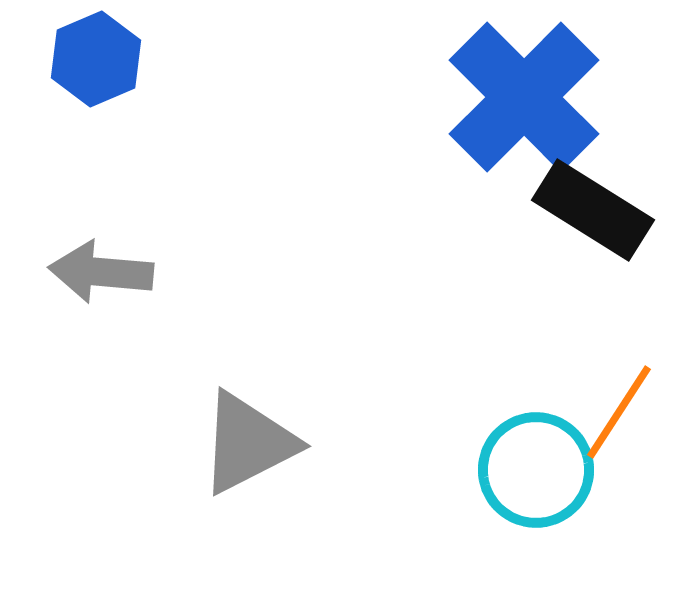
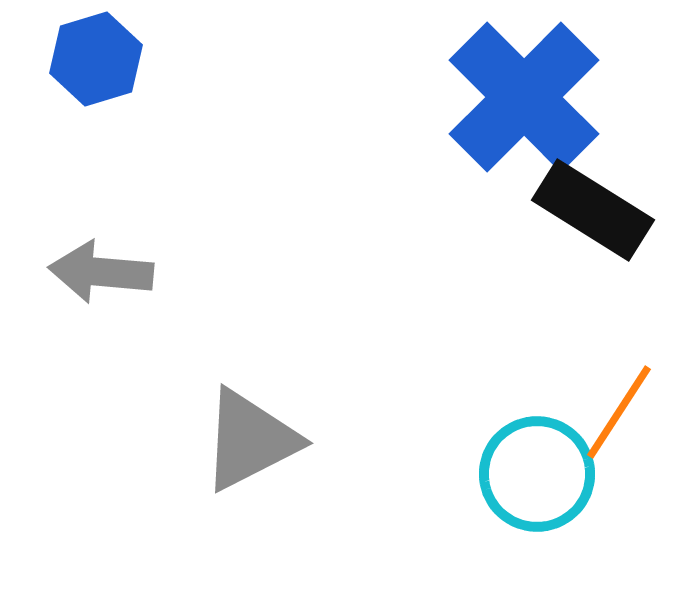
blue hexagon: rotated 6 degrees clockwise
gray triangle: moved 2 px right, 3 px up
cyan circle: moved 1 px right, 4 px down
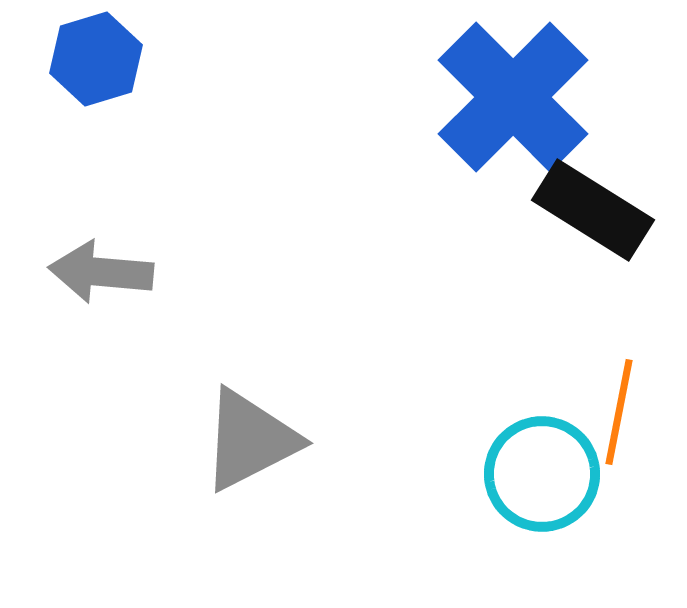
blue cross: moved 11 px left
orange line: rotated 22 degrees counterclockwise
cyan circle: moved 5 px right
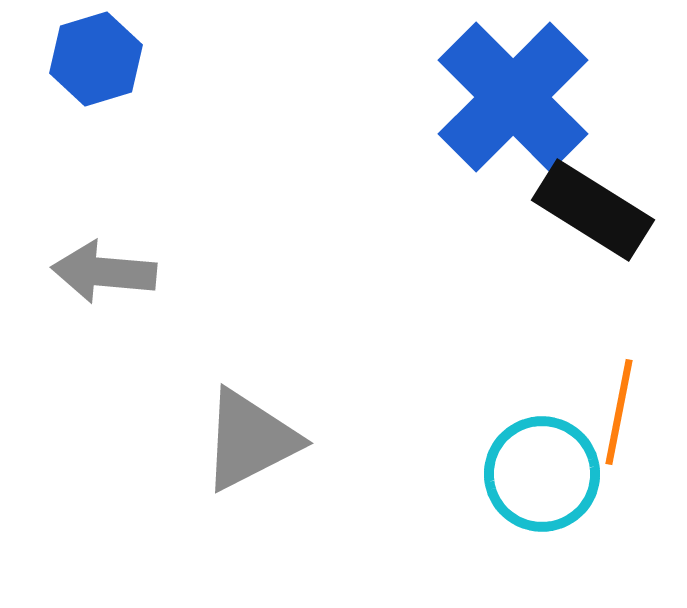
gray arrow: moved 3 px right
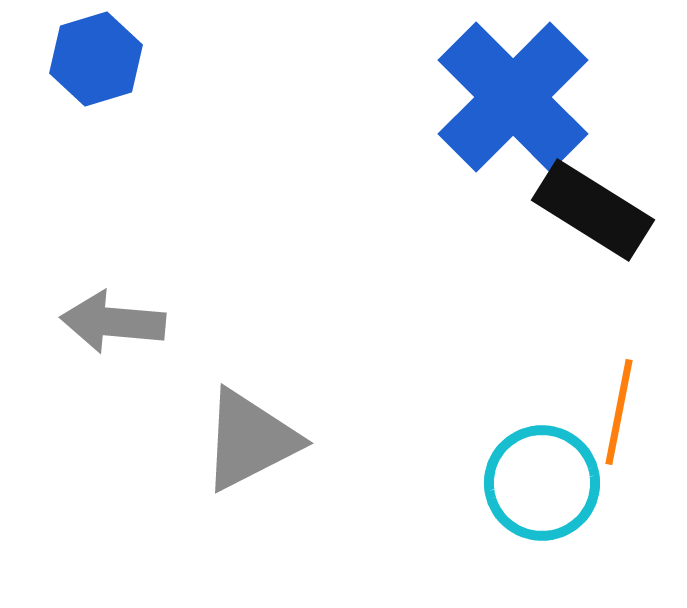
gray arrow: moved 9 px right, 50 px down
cyan circle: moved 9 px down
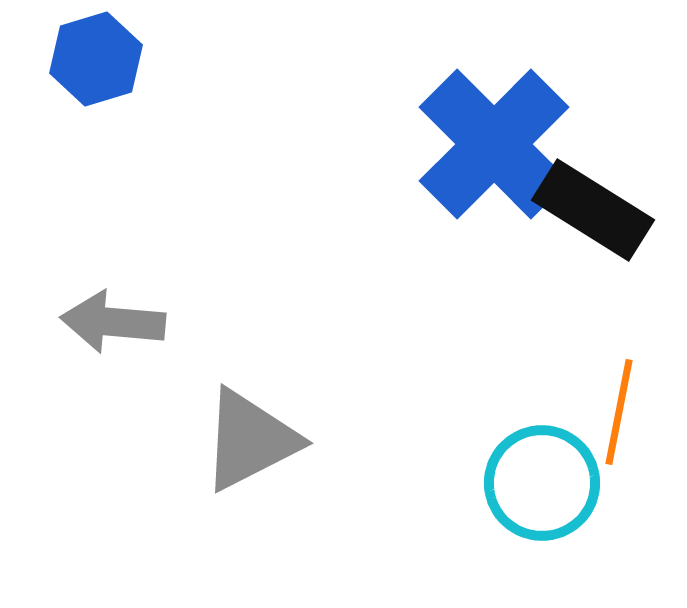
blue cross: moved 19 px left, 47 px down
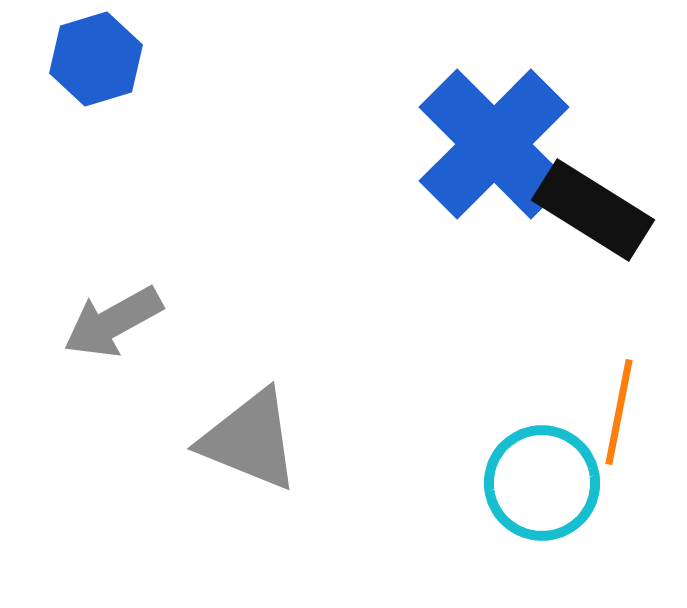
gray arrow: rotated 34 degrees counterclockwise
gray triangle: rotated 49 degrees clockwise
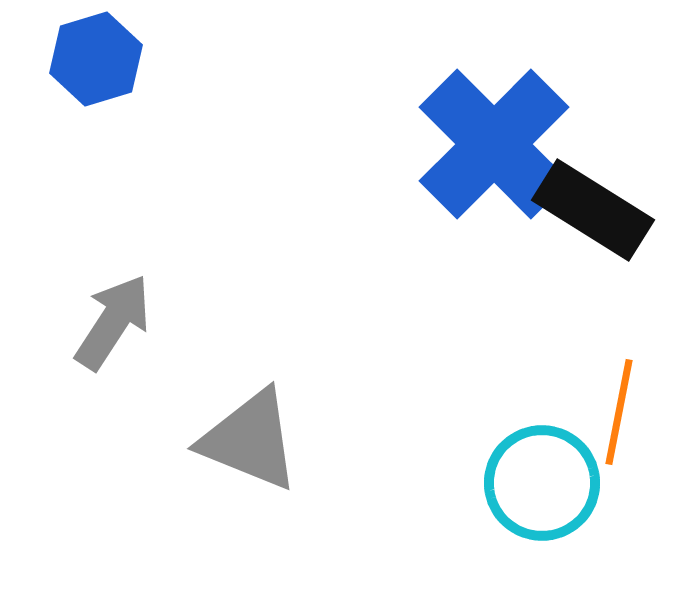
gray arrow: rotated 152 degrees clockwise
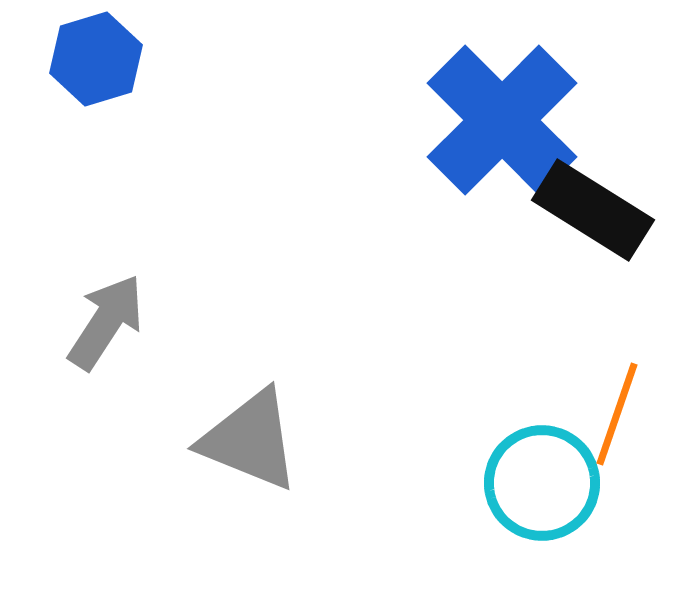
blue cross: moved 8 px right, 24 px up
gray arrow: moved 7 px left
orange line: moved 2 px left, 2 px down; rotated 8 degrees clockwise
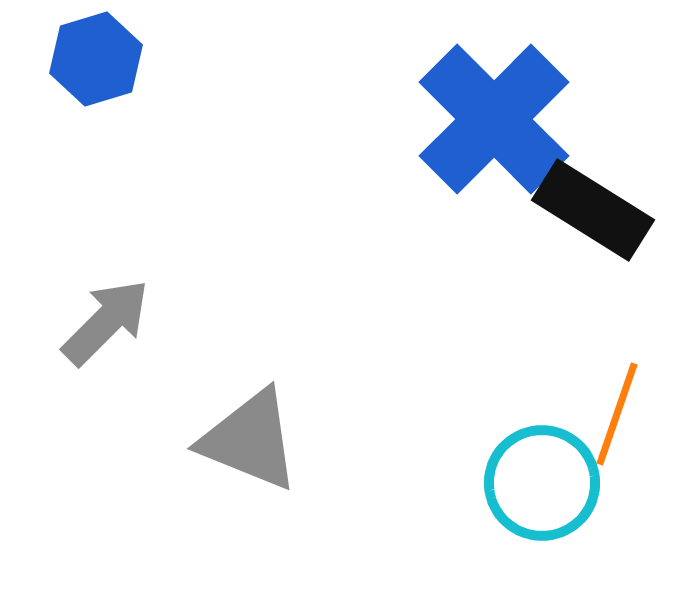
blue cross: moved 8 px left, 1 px up
gray arrow: rotated 12 degrees clockwise
